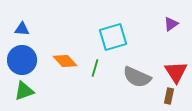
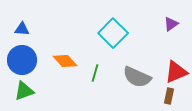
cyan square: moved 4 px up; rotated 28 degrees counterclockwise
green line: moved 5 px down
red triangle: rotated 40 degrees clockwise
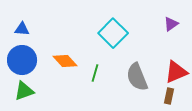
gray semicircle: rotated 44 degrees clockwise
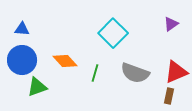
gray semicircle: moved 2 px left, 4 px up; rotated 48 degrees counterclockwise
green triangle: moved 13 px right, 4 px up
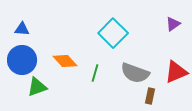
purple triangle: moved 2 px right
brown rectangle: moved 19 px left
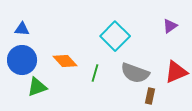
purple triangle: moved 3 px left, 2 px down
cyan square: moved 2 px right, 3 px down
